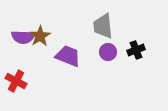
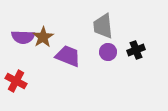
brown star: moved 3 px right, 1 px down
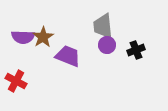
purple circle: moved 1 px left, 7 px up
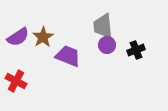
purple semicircle: moved 5 px left; rotated 35 degrees counterclockwise
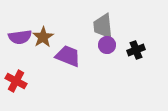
purple semicircle: moved 2 px right; rotated 25 degrees clockwise
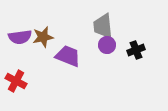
brown star: rotated 20 degrees clockwise
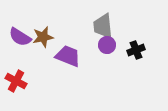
purple semicircle: rotated 40 degrees clockwise
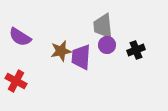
brown star: moved 18 px right, 14 px down
purple trapezoid: moved 13 px right, 1 px down; rotated 108 degrees counterclockwise
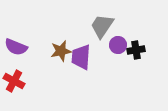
gray trapezoid: moved 1 px left; rotated 40 degrees clockwise
purple semicircle: moved 4 px left, 10 px down; rotated 10 degrees counterclockwise
purple circle: moved 11 px right
black cross: rotated 12 degrees clockwise
red cross: moved 2 px left
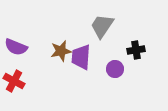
purple circle: moved 3 px left, 24 px down
